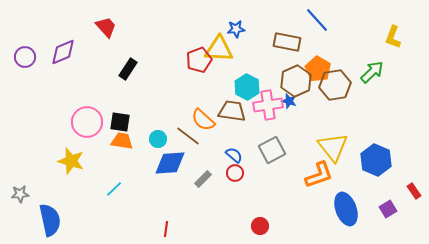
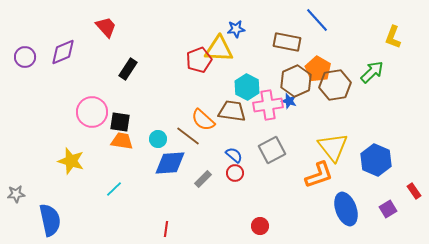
pink circle at (87, 122): moved 5 px right, 10 px up
gray star at (20, 194): moved 4 px left
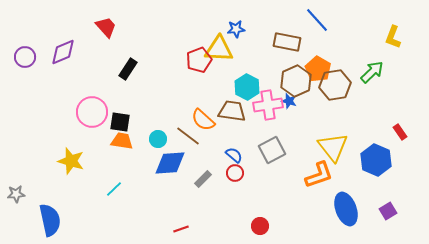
red rectangle at (414, 191): moved 14 px left, 59 px up
purple square at (388, 209): moved 2 px down
red line at (166, 229): moved 15 px right; rotated 63 degrees clockwise
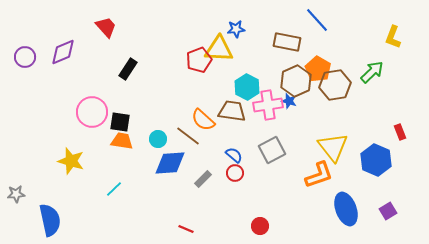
red rectangle at (400, 132): rotated 14 degrees clockwise
red line at (181, 229): moved 5 px right; rotated 42 degrees clockwise
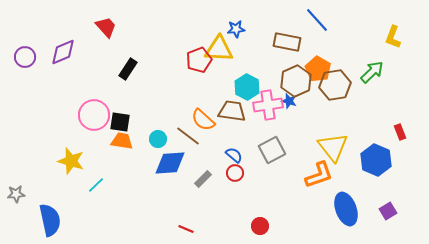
pink circle at (92, 112): moved 2 px right, 3 px down
cyan line at (114, 189): moved 18 px left, 4 px up
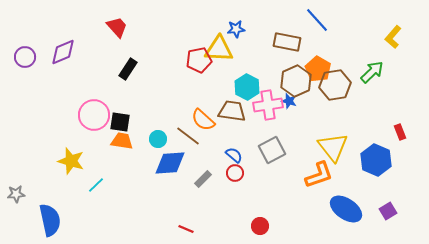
red trapezoid at (106, 27): moved 11 px right
yellow L-shape at (393, 37): rotated 20 degrees clockwise
red pentagon at (199, 60): rotated 10 degrees clockwise
blue ellipse at (346, 209): rotated 36 degrees counterclockwise
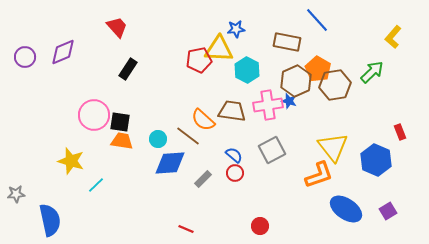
cyan hexagon at (247, 87): moved 17 px up
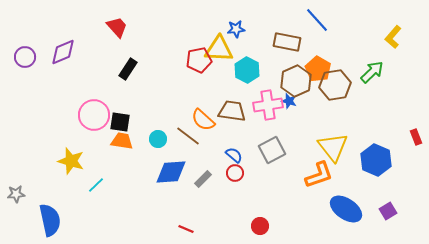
red rectangle at (400, 132): moved 16 px right, 5 px down
blue diamond at (170, 163): moved 1 px right, 9 px down
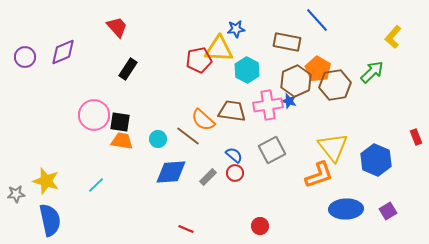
yellow star at (71, 161): moved 25 px left, 20 px down
gray rectangle at (203, 179): moved 5 px right, 2 px up
blue ellipse at (346, 209): rotated 36 degrees counterclockwise
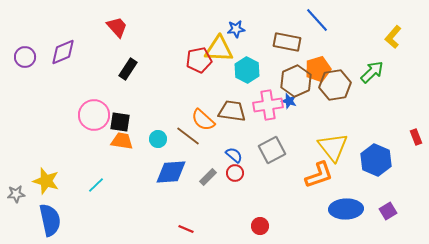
orange pentagon at (318, 69): rotated 25 degrees clockwise
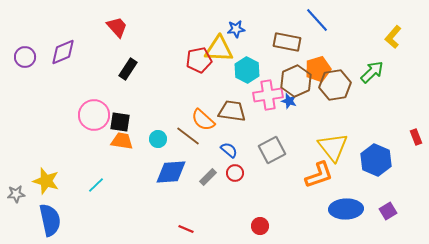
pink cross at (268, 105): moved 10 px up
blue semicircle at (234, 155): moved 5 px left, 5 px up
